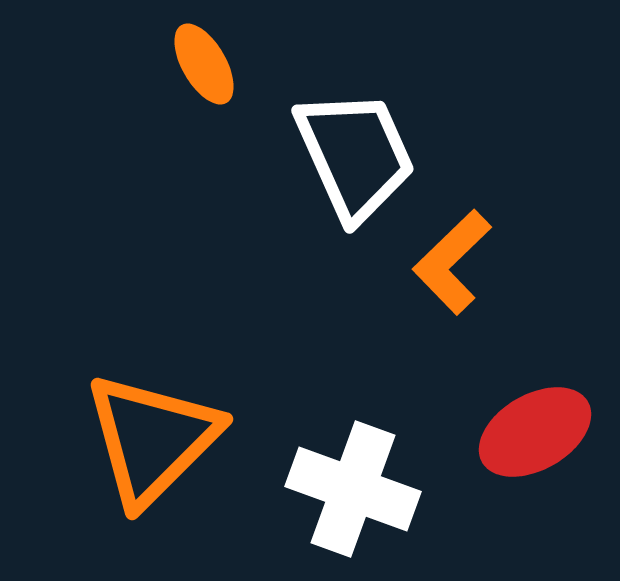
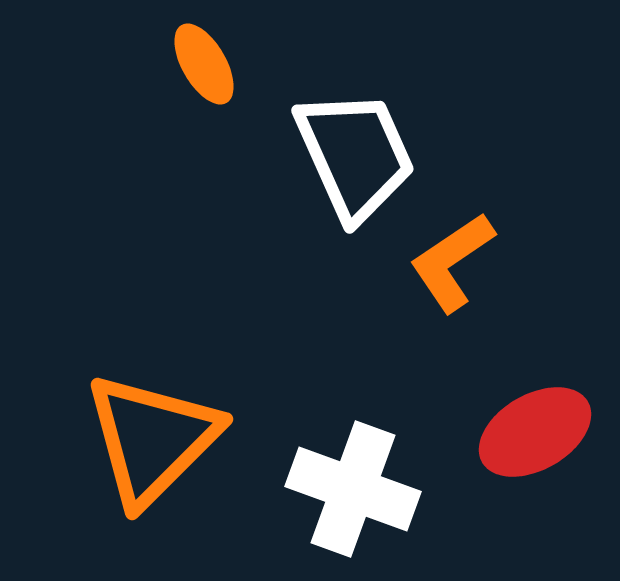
orange L-shape: rotated 10 degrees clockwise
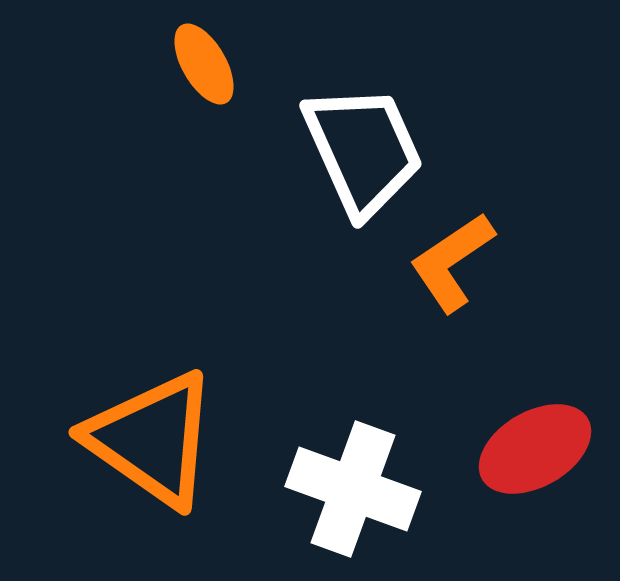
white trapezoid: moved 8 px right, 5 px up
red ellipse: moved 17 px down
orange triangle: rotated 40 degrees counterclockwise
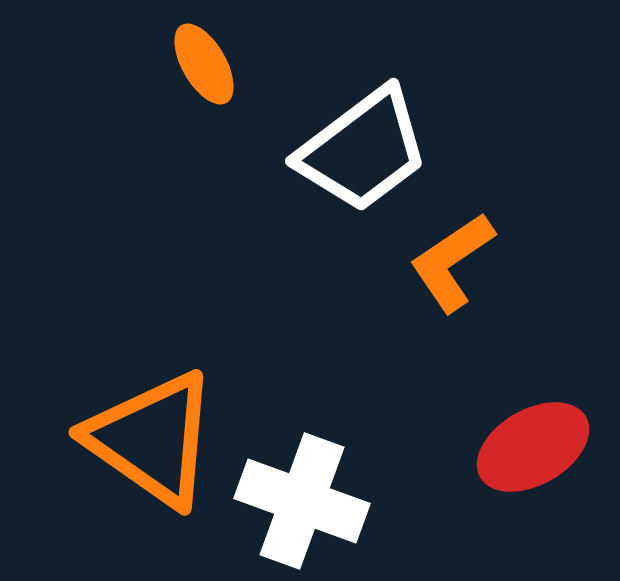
white trapezoid: rotated 77 degrees clockwise
red ellipse: moved 2 px left, 2 px up
white cross: moved 51 px left, 12 px down
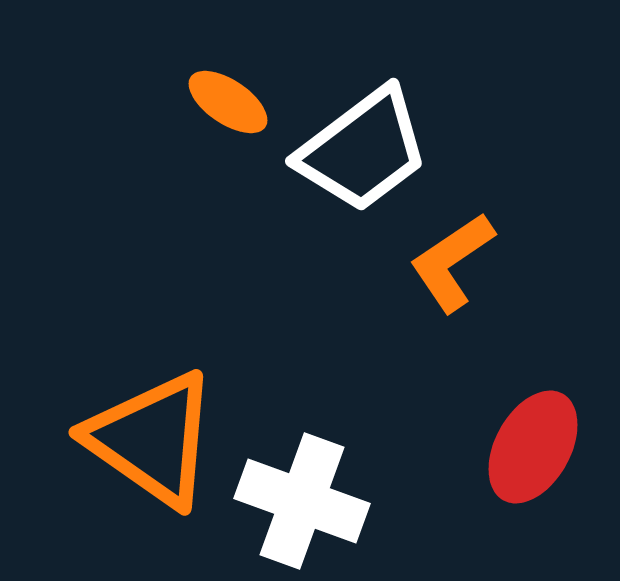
orange ellipse: moved 24 px right, 38 px down; rotated 26 degrees counterclockwise
red ellipse: rotated 31 degrees counterclockwise
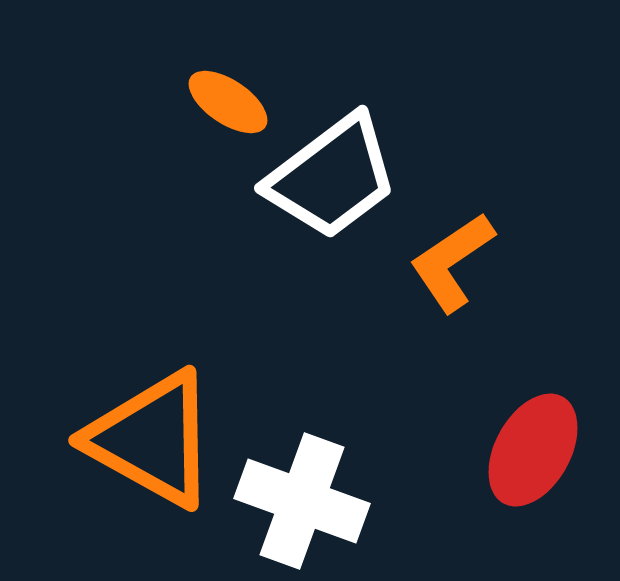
white trapezoid: moved 31 px left, 27 px down
orange triangle: rotated 6 degrees counterclockwise
red ellipse: moved 3 px down
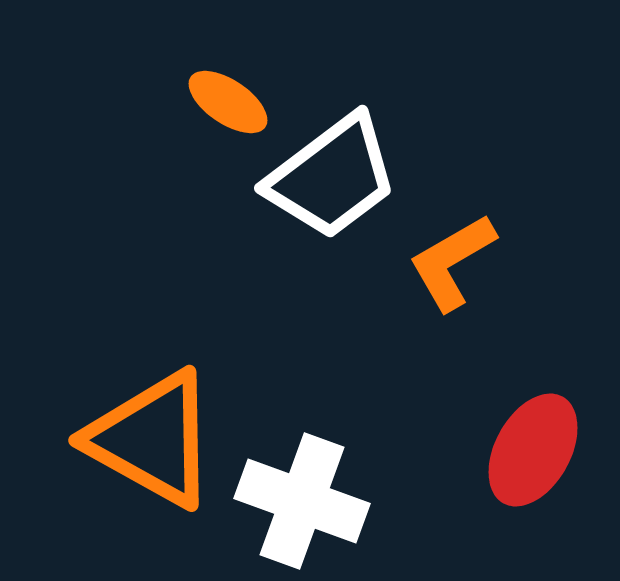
orange L-shape: rotated 4 degrees clockwise
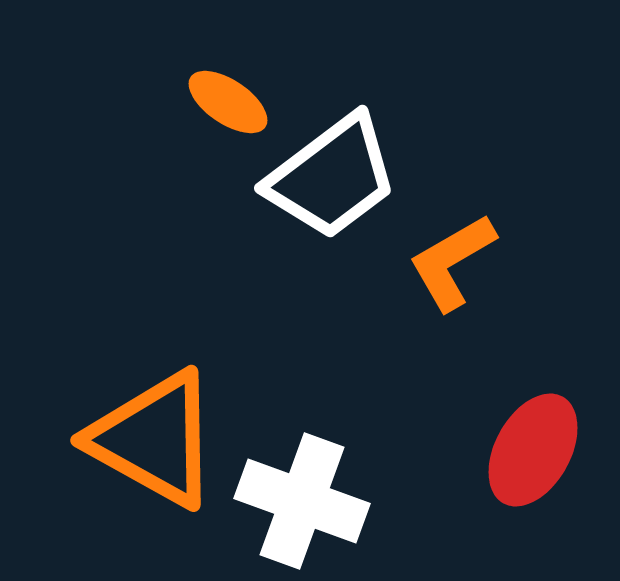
orange triangle: moved 2 px right
